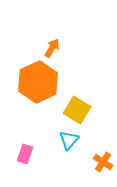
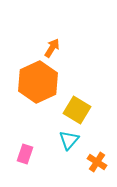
orange cross: moved 6 px left
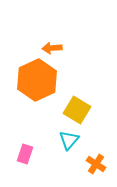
orange arrow: rotated 126 degrees counterclockwise
orange hexagon: moved 1 px left, 2 px up
orange cross: moved 1 px left, 2 px down
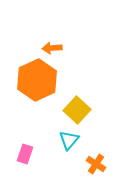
yellow square: rotated 12 degrees clockwise
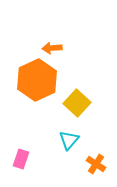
yellow square: moved 7 px up
pink rectangle: moved 4 px left, 5 px down
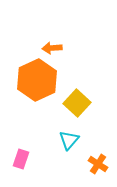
orange cross: moved 2 px right
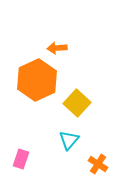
orange arrow: moved 5 px right
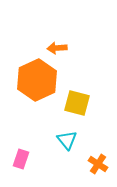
yellow square: rotated 28 degrees counterclockwise
cyan triangle: moved 2 px left; rotated 20 degrees counterclockwise
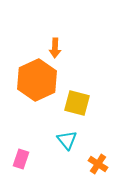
orange arrow: moved 2 px left; rotated 84 degrees counterclockwise
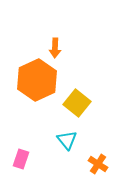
yellow square: rotated 24 degrees clockwise
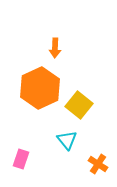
orange hexagon: moved 3 px right, 8 px down
yellow square: moved 2 px right, 2 px down
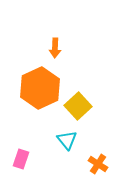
yellow square: moved 1 px left, 1 px down; rotated 8 degrees clockwise
